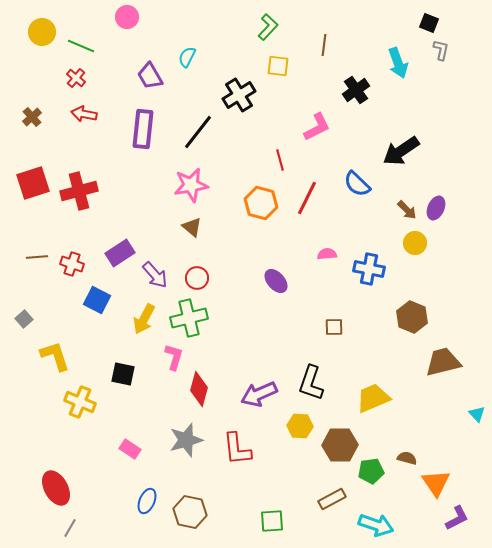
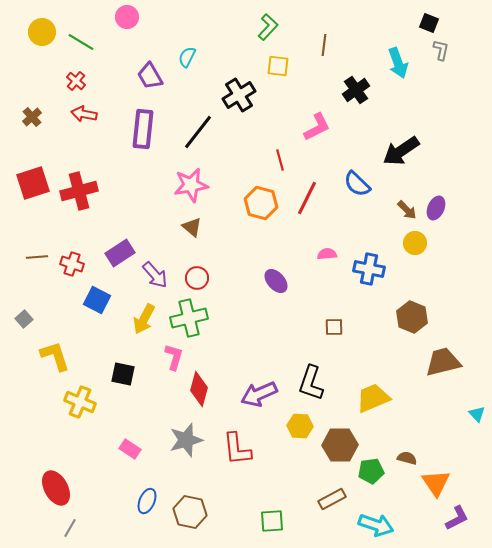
green line at (81, 46): moved 4 px up; rotated 8 degrees clockwise
red cross at (76, 78): moved 3 px down
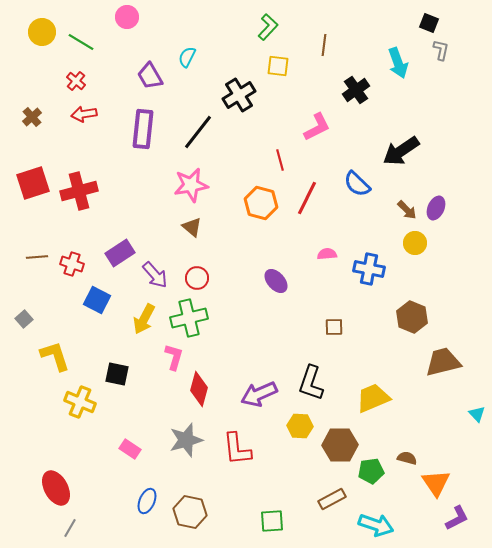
red arrow at (84, 114): rotated 20 degrees counterclockwise
black square at (123, 374): moved 6 px left
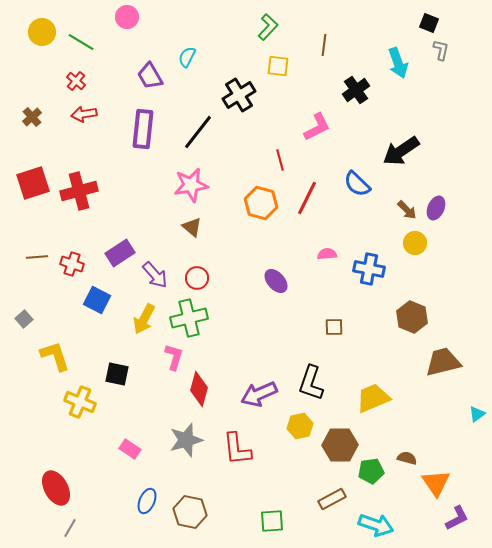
cyan triangle at (477, 414): rotated 36 degrees clockwise
yellow hexagon at (300, 426): rotated 15 degrees counterclockwise
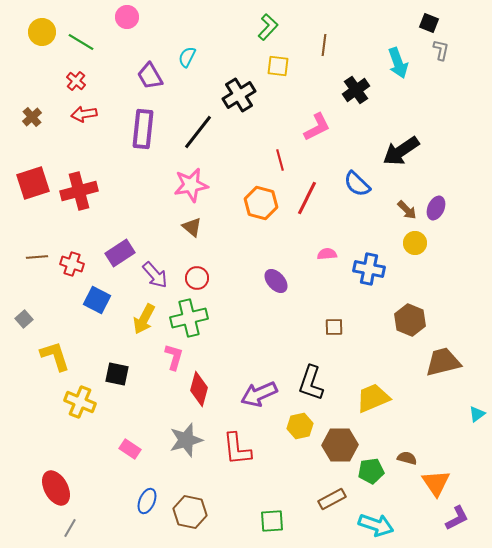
brown hexagon at (412, 317): moved 2 px left, 3 px down
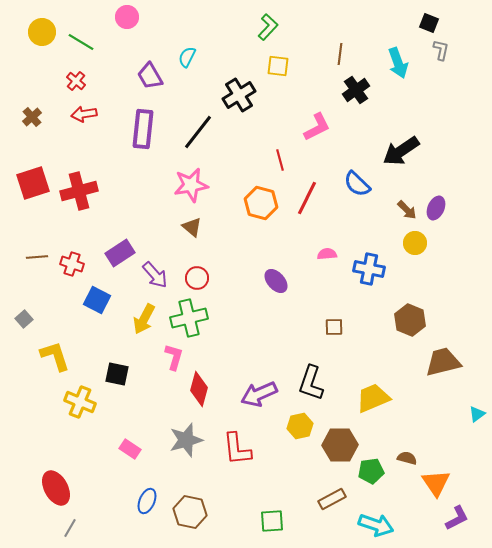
brown line at (324, 45): moved 16 px right, 9 px down
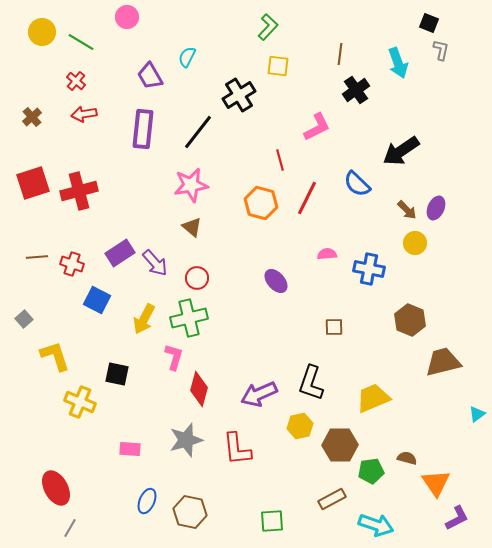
purple arrow at (155, 275): moved 12 px up
pink rectangle at (130, 449): rotated 30 degrees counterclockwise
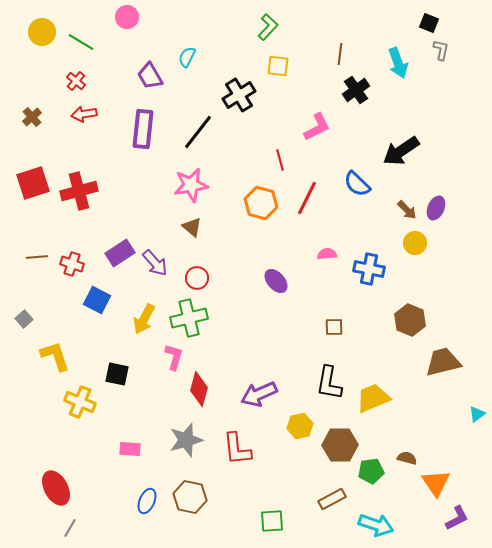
black L-shape at (311, 383): moved 18 px right; rotated 9 degrees counterclockwise
brown hexagon at (190, 512): moved 15 px up
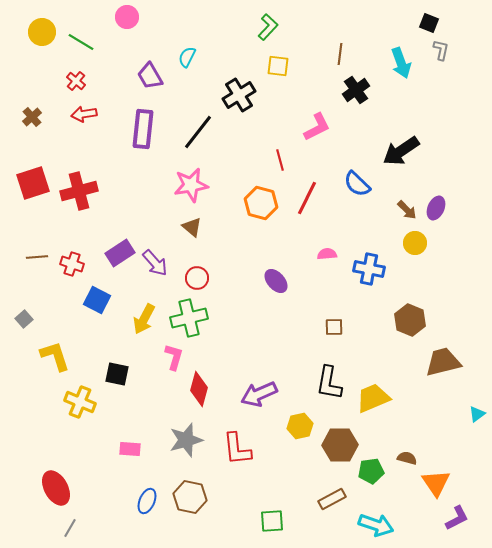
cyan arrow at (398, 63): moved 3 px right
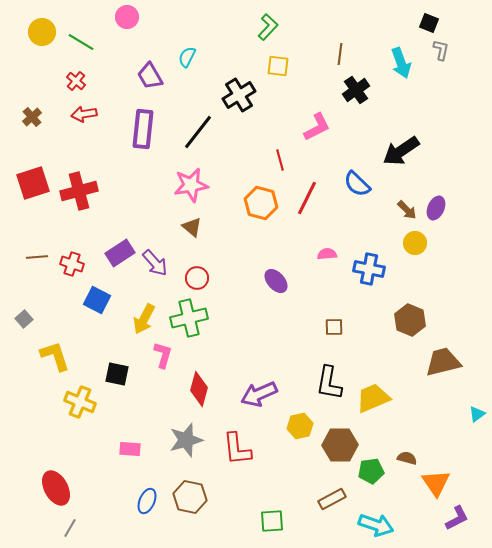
pink L-shape at (174, 357): moved 11 px left, 2 px up
